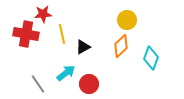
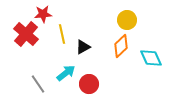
red cross: rotated 30 degrees clockwise
cyan diamond: rotated 45 degrees counterclockwise
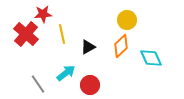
black triangle: moved 5 px right
red circle: moved 1 px right, 1 px down
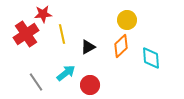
red cross: rotated 15 degrees clockwise
cyan diamond: rotated 20 degrees clockwise
gray line: moved 2 px left, 2 px up
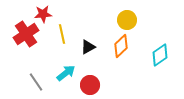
cyan diamond: moved 9 px right, 3 px up; rotated 60 degrees clockwise
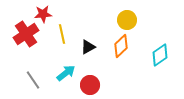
gray line: moved 3 px left, 2 px up
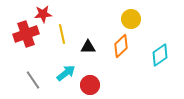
yellow circle: moved 4 px right, 1 px up
red cross: rotated 15 degrees clockwise
black triangle: rotated 28 degrees clockwise
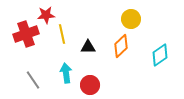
red star: moved 3 px right, 1 px down
cyan arrow: rotated 60 degrees counterclockwise
